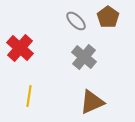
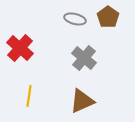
gray ellipse: moved 1 px left, 2 px up; rotated 30 degrees counterclockwise
gray cross: moved 1 px down
brown triangle: moved 10 px left, 1 px up
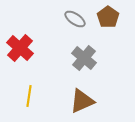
gray ellipse: rotated 20 degrees clockwise
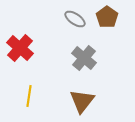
brown pentagon: moved 1 px left
brown triangle: rotated 28 degrees counterclockwise
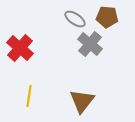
brown pentagon: rotated 30 degrees counterclockwise
gray cross: moved 6 px right, 14 px up
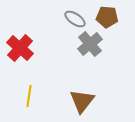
gray cross: rotated 10 degrees clockwise
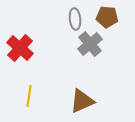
gray ellipse: rotated 50 degrees clockwise
brown triangle: rotated 28 degrees clockwise
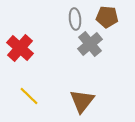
yellow line: rotated 55 degrees counterclockwise
brown triangle: rotated 28 degrees counterclockwise
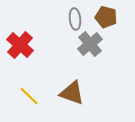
brown pentagon: moved 1 px left; rotated 10 degrees clockwise
red cross: moved 3 px up
brown triangle: moved 10 px left, 8 px up; rotated 48 degrees counterclockwise
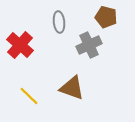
gray ellipse: moved 16 px left, 3 px down
gray cross: moved 1 px left, 1 px down; rotated 15 degrees clockwise
brown triangle: moved 5 px up
